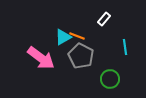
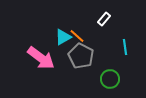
orange line: rotated 21 degrees clockwise
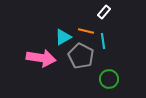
white rectangle: moved 7 px up
orange line: moved 9 px right, 5 px up; rotated 28 degrees counterclockwise
cyan line: moved 22 px left, 6 px up
pink arrow: rotated 28 degrees counterclockwise
green circle: moved 1 px left
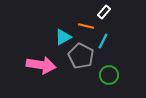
orange line: moved 5 px up
cyan line: rotated 35 degrees clockwise
pink arrow: moved 7 px down
green circle: moved 4 px up
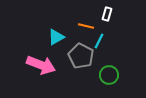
white rectangle: moved 3 px right, 2 px down; rotated 24 degrees counterclockwise
cyan triangle: moved 7 px left
cyan line: moved 4 px left
pink arrow: rotated 12 degrees clockwise
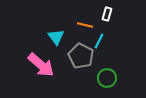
orange line: moved 1 px left, 1 px up
cyan triangle: rotated 36 degrees counterclockwise
pink arrow: rotated 20 degrees clockwise
green circle: moved 2 px left, 3 px down
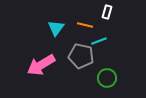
white rectangle: moved 2 px up
cyan triangle: moved 9 px up; rotated 12 degrees clockwise
cyan line: rotated 42 degrees clockwise
gray pentagon: rotated 15 degrees counterclockwise
pink arrow: rotated 108 degrees clockwise
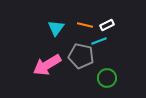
white rectangle: moved 13 px down; rotated 48 degrees clockwise
pink arrow: moved 6 px right
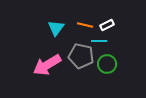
cyan line: rotated 21 degrees clockwise
green circle: moved 14 px up
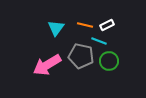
cyan line: rotated 21 degrees clockwise
green circle: moved 2 px right, 3 px up
